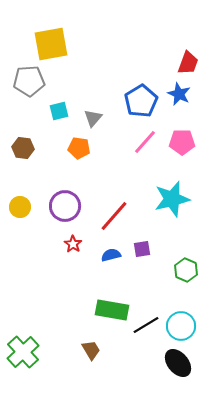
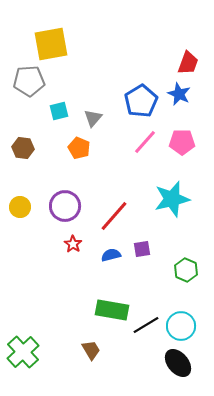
orange pentagon: rotated 15 degrees clockwise
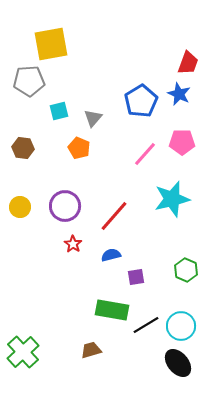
pink line: moved 12 px down
purple square: moved 6 px left, 28 px down
brown trapezoid: rotated 75 degrees counterclockwise
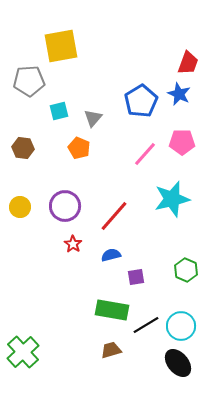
yellow square: moved 10 px right, 2 px down
brown trapezoid: moved 20 px right
